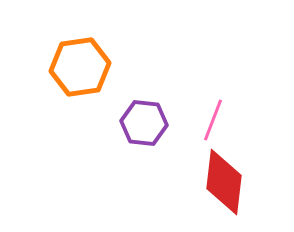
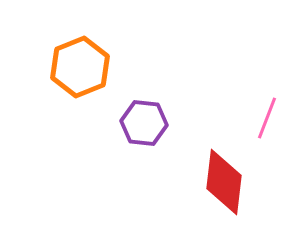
orange hexagon: rotated 14 degrees counterclockwise
pink line: moved 54 px right, 2 px up
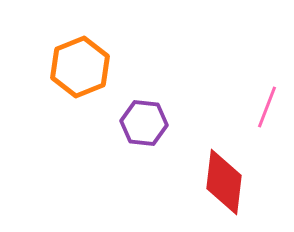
pink line: moved 11 px up
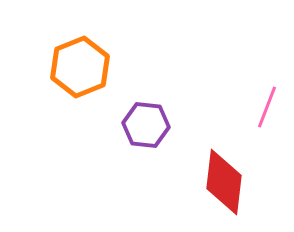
purple hexagon: moved 2 px right, 2 px down
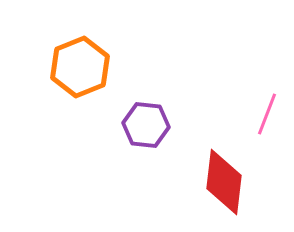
pink line: moved 7 px down
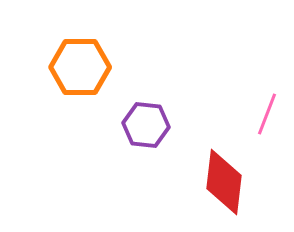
orange hexagon: rotated 22 degrees clockwise
